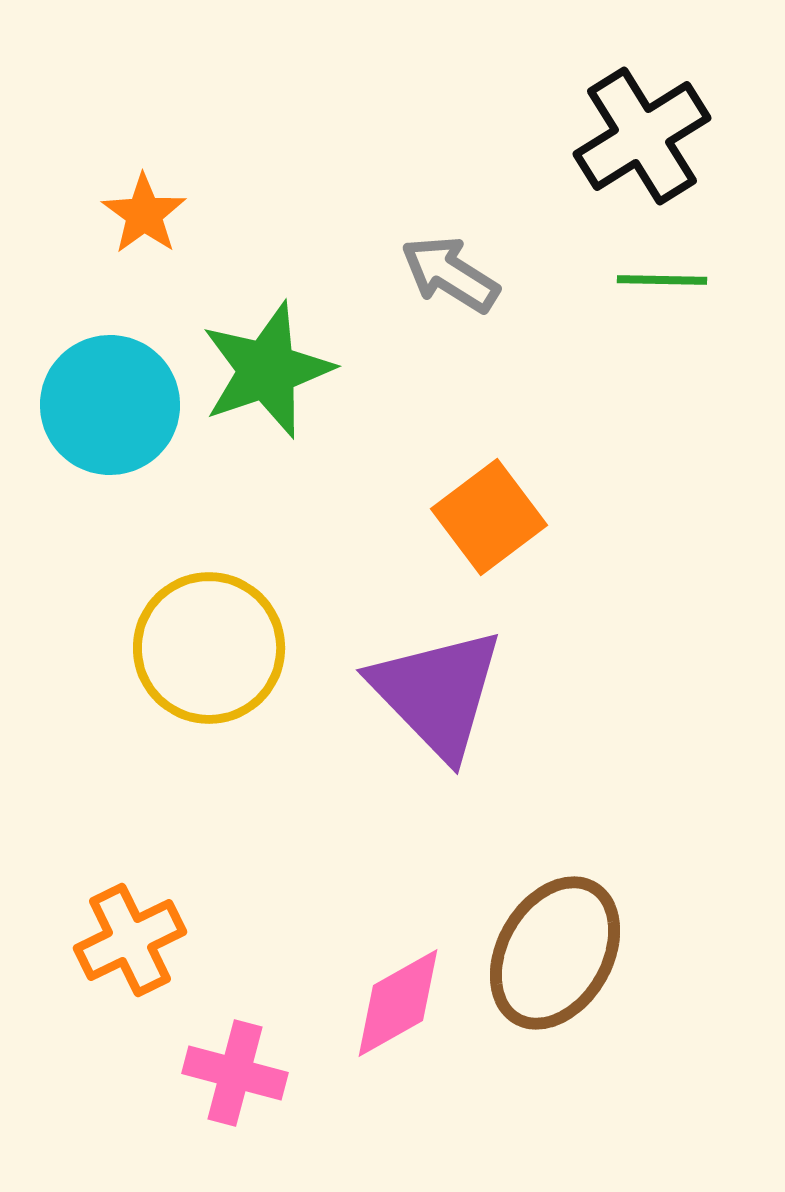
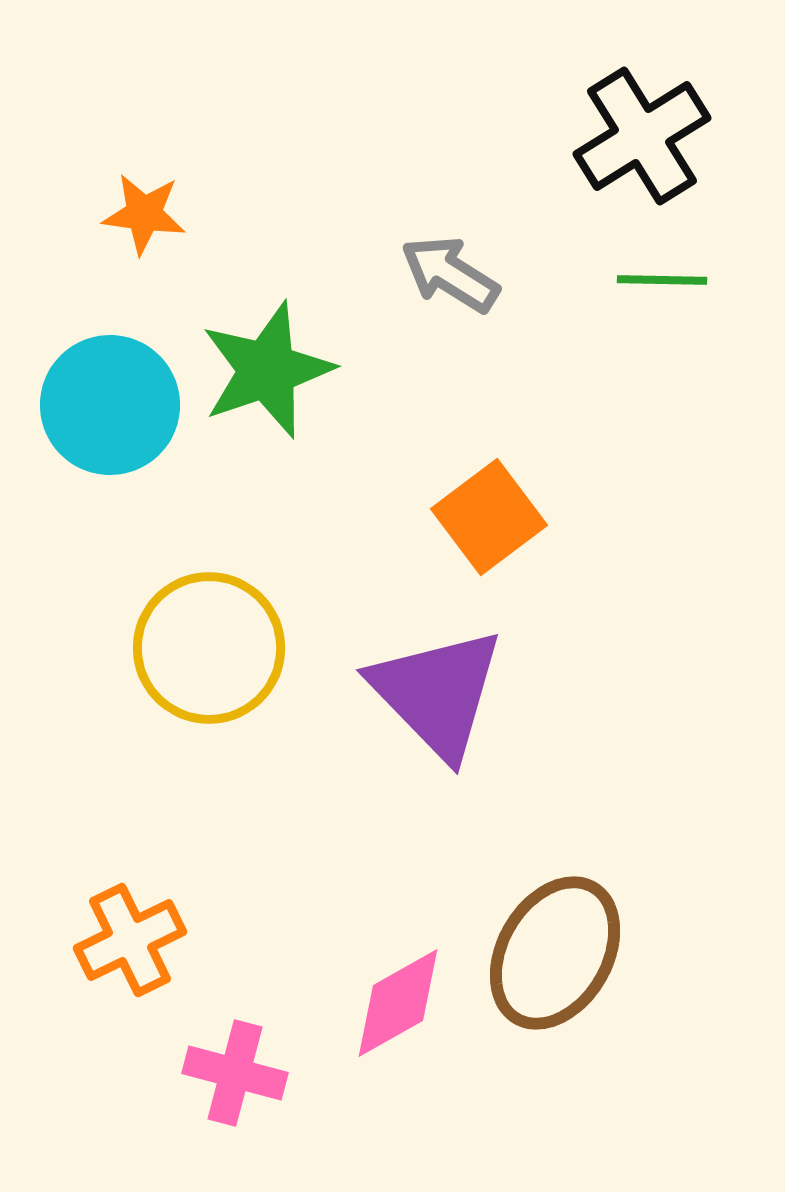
orange star: rotated 28 degrees counterclockwise
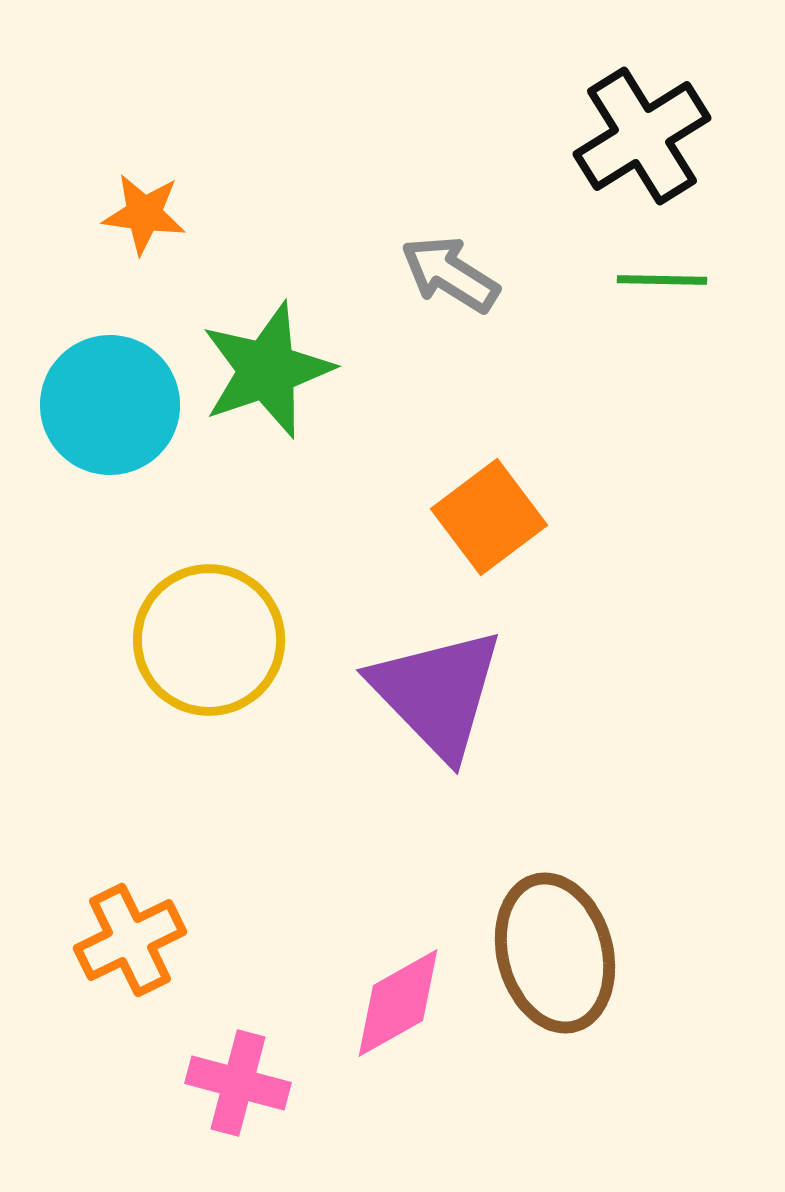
yellow circle: moved 8 px up
brown ellipse: rotated 45 degrees counterclockwise
pink cross: moved 3 px right, 10 px down
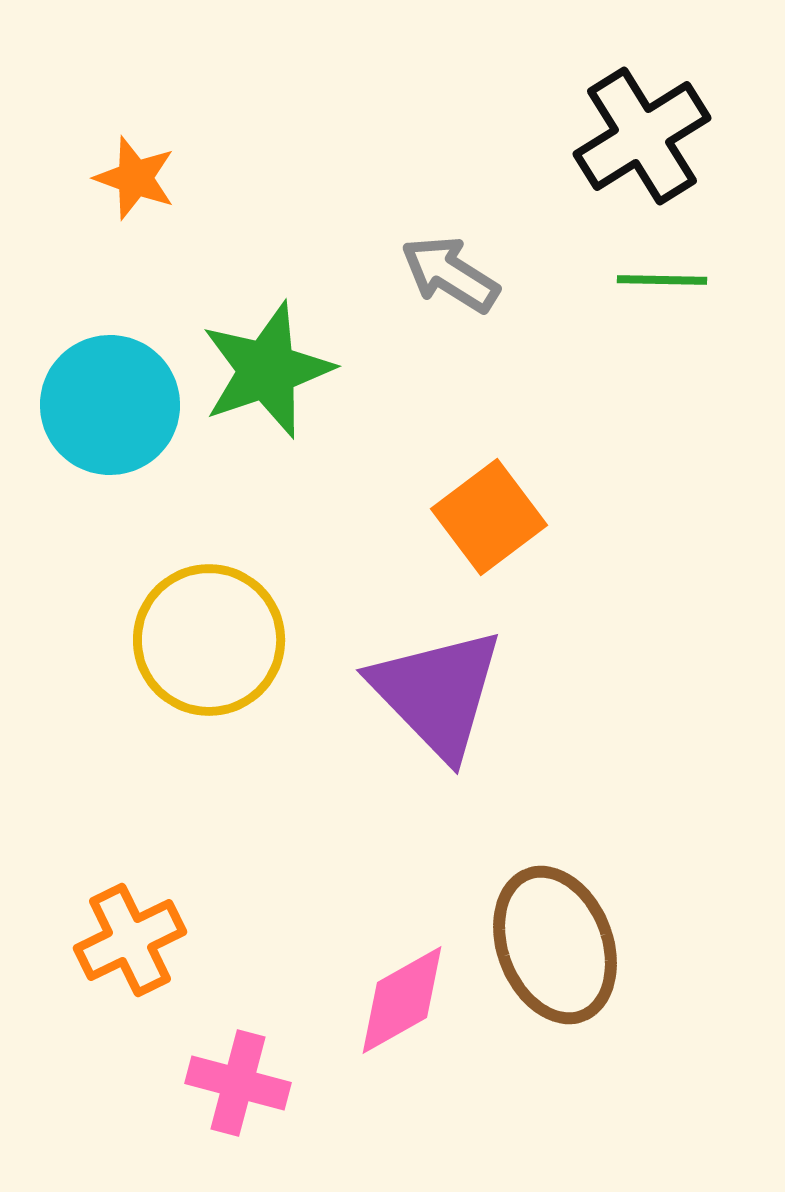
orange star: moved 9 px left, 36 px up; rotated 12 degrees clockwise
brown ellipse: moved 8 px up; rotated 6 degrees counterclockwise
pink diamond: moved 4 px right, 3 px up
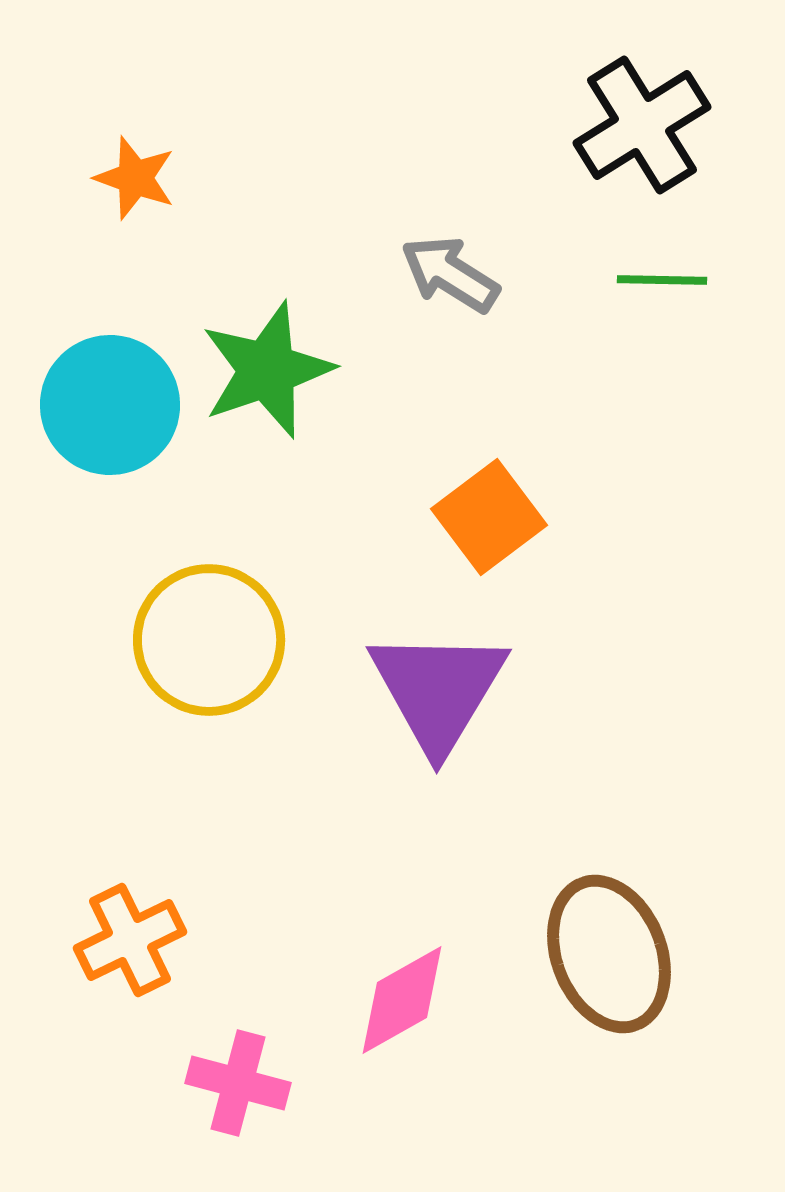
black cross: moved 11 px up
purple triangle: moved 1 px right, 3 px up; rotated 15 degrees clockwise
brown ellipse: moved 54 px right, 9 px down
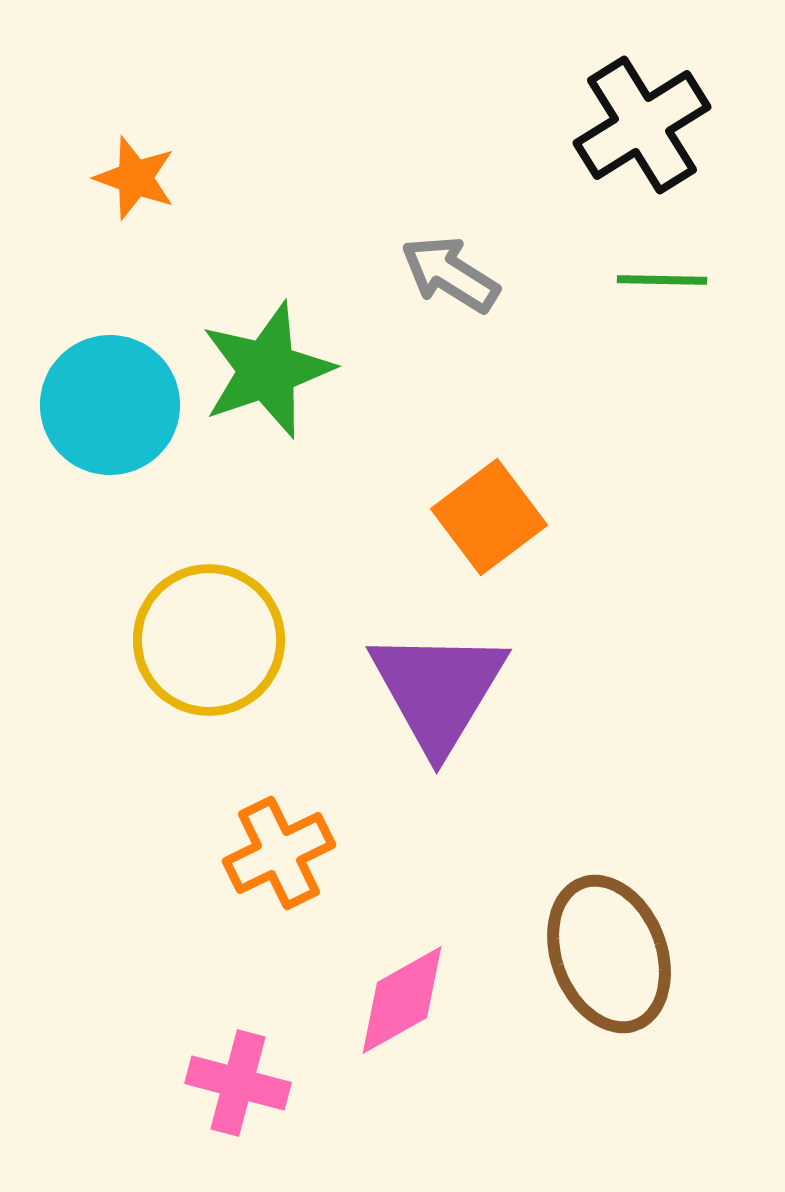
orange cross: moved 149 px right, 87 px up
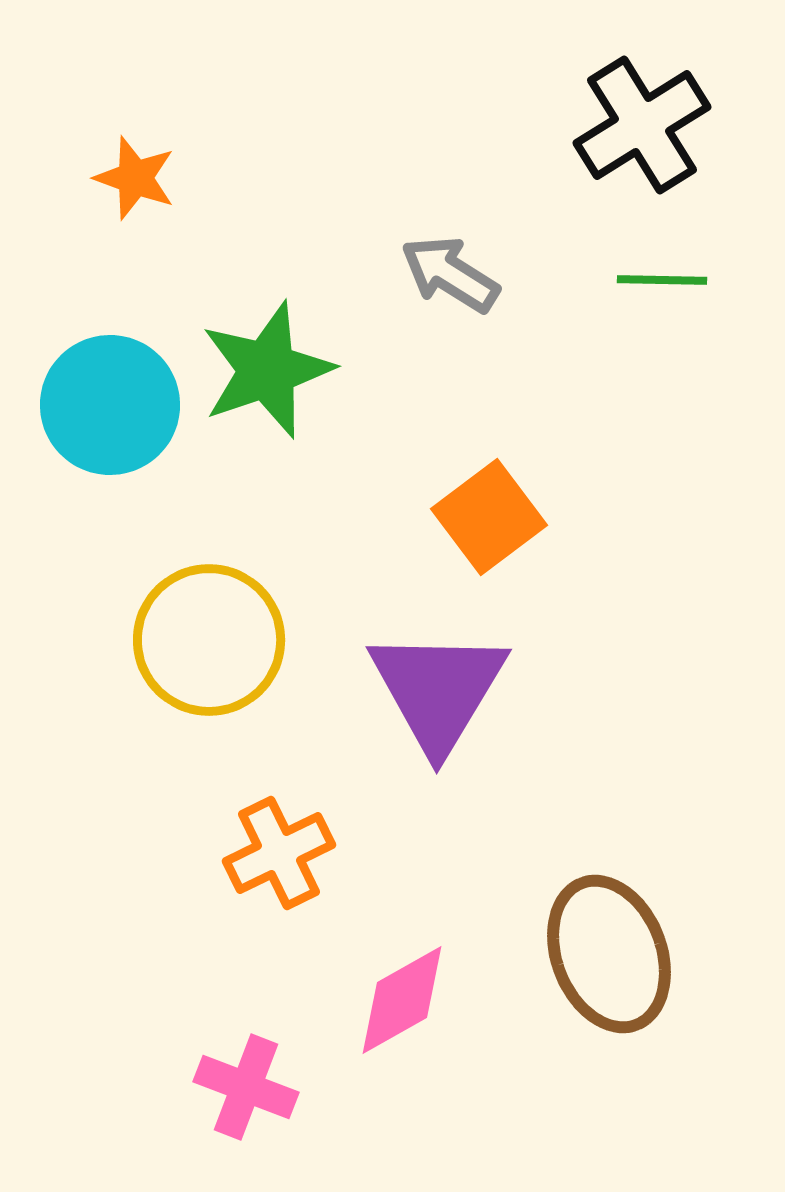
pink cross: moved 8 px right, 4 px down; rotated 6 degrees clockwise
